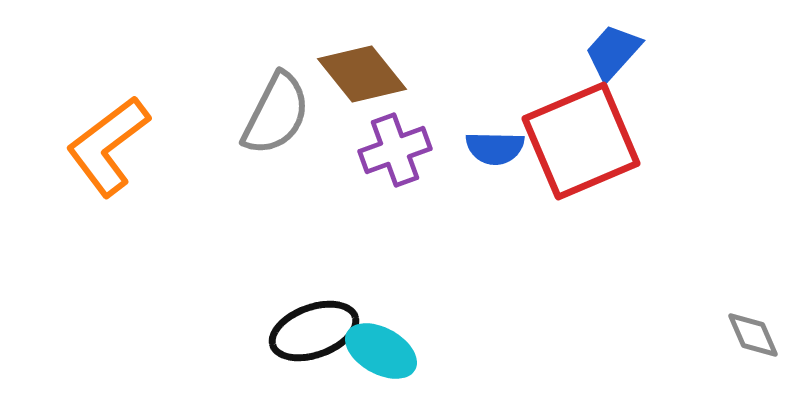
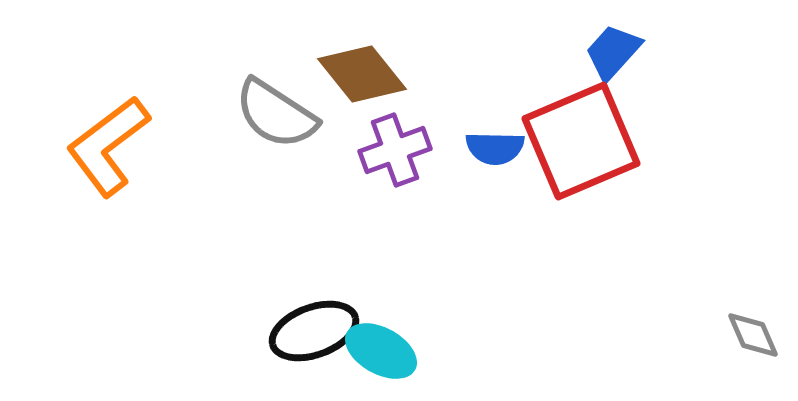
gray semicircle: rotated 96 degrees clockwise
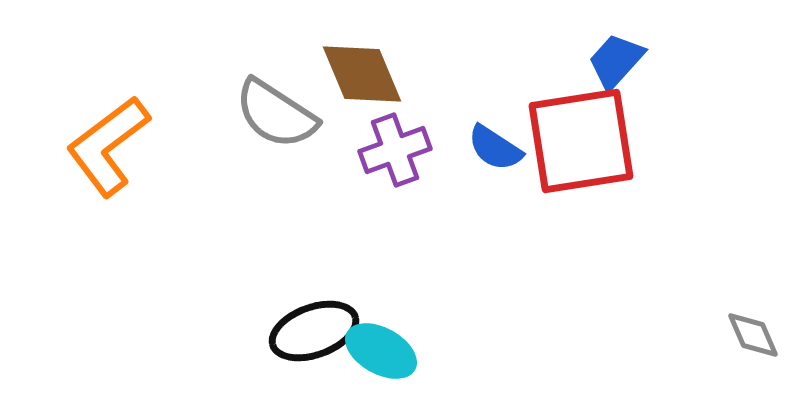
blue trapezoid: moved 3 px right, 9 px down
brown diamond: rotated 16 degrees clockwise
red square: rotated 14 degrees clockwise
blue semicircle: rotated 32 degrees clockwise
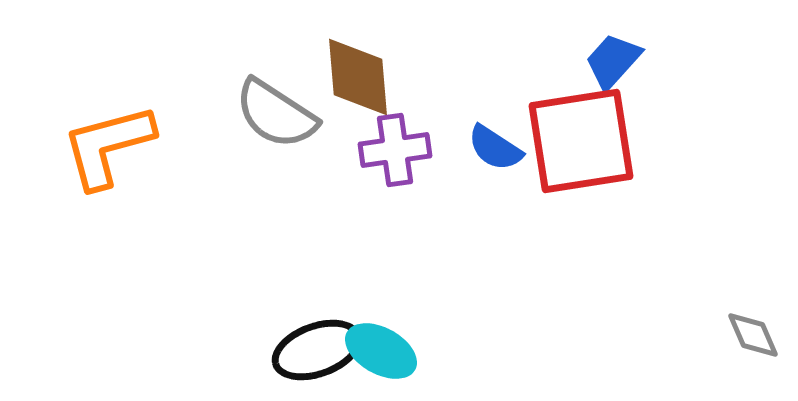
blue trapezoid: moved 3 px left
brown diamond: moved 4 px left, 3 px down; rotated 18 degrees clockwise
orange L-shape: rotated 22 degrees clockwise
purple cross: rotated 12 degrees clockwise
black ellipse: moved 3 px right, 19 px down
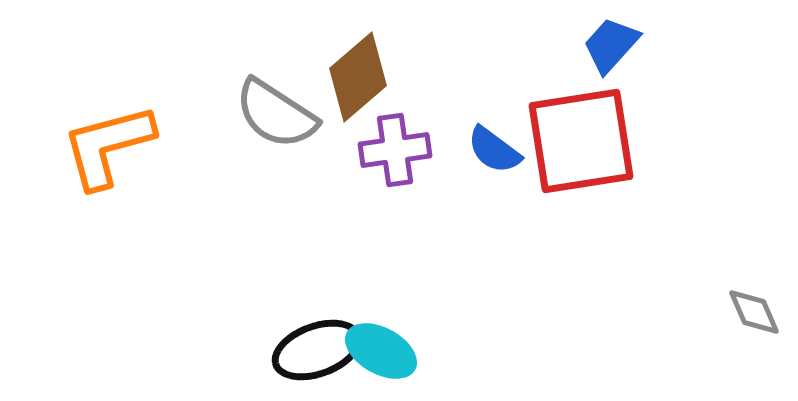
blue trapezoid: moved 2 px left, 16 px up
brown diamond: rotated 54 degrees clockwise
blue semicircle: moved 1 px left, 2 px down; rotated 4 degrees clockwise
gray diamond: moved 1 px right, 23 px up
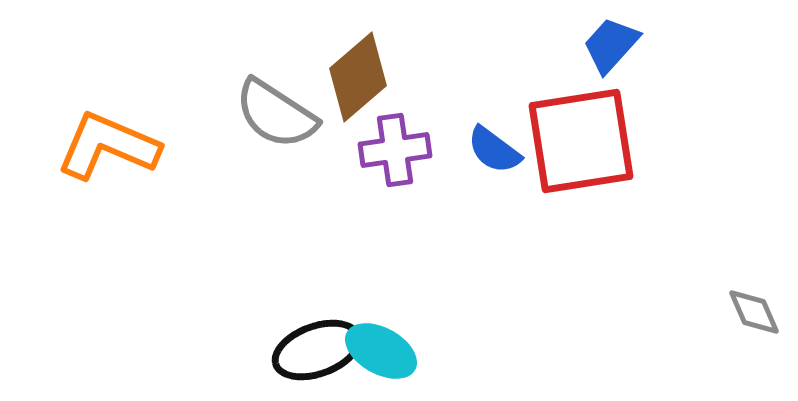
orange L-shape: rotated 38 degrees clockwise
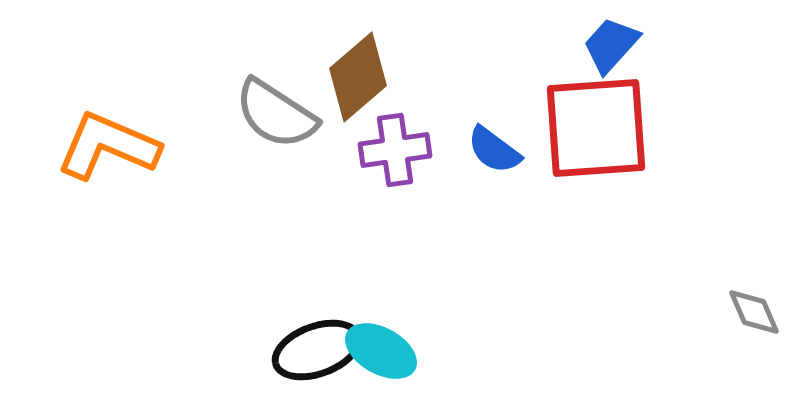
red square: moved 15 px right, 13 px up; rotated 5 degrees clockwise
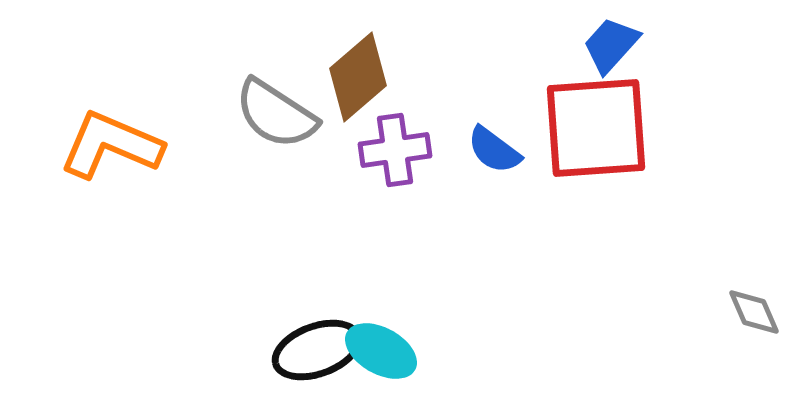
orange L-shape: moved 3 px right, 1 px up
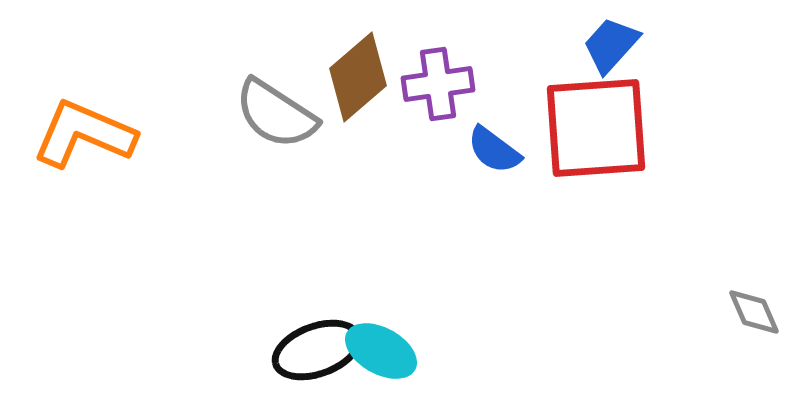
orange L-shape: moved 27 px left, 11 px up
purple cross: moved 43 px right, 66 px up
